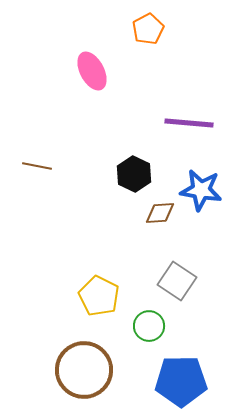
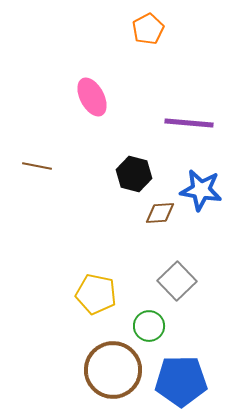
pink ellipse: moved 26 px down
black hexagon: rotated 12 degrees counterclockwise
gray square: rotated 12 degrees clockwise
yellow pentagon: moved 3 px left, 2 px up; rotated 15 degrees counterclockwise
brown circle: moved 29 px right
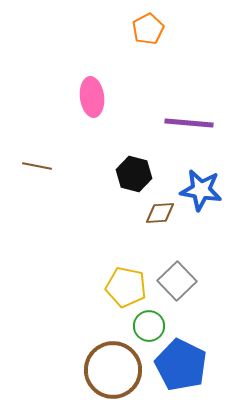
pink ellipse: rotated 21 degrees clockwise
yellow pentagon: moved 30 px right, 7 px up
blue pentagon: moved 16 px up; rotated 27 degrees clockwise
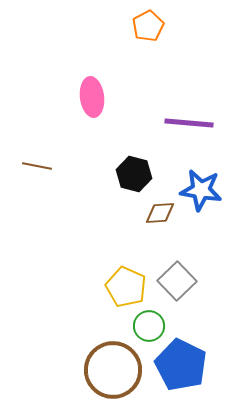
orange pentagon: moved 3 px up
yellow pentagon: rotated 12 degrees clockwise
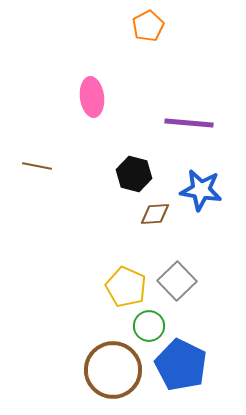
brown diamond: moved 5 px left, 1 px down
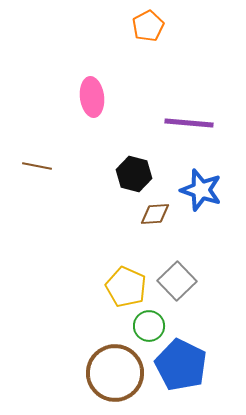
blue star: rotated 9 degrees clockwise
brown circle: moved 2 px right, 3 px down
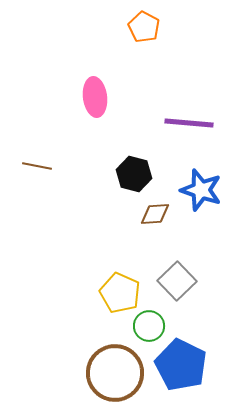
orange pentagon: moved 4 px left, 1 px down; rotated 16 degrees counterclockwise
pink ellipse: moved 3 px right
yellow pentagon: moved 6 px left, 6 px down
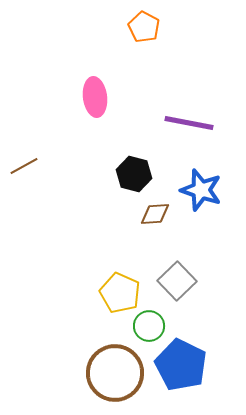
purple line: rotated 6 degrees clockwise
brown line: moved 13 px left; rotated 40 degrees counterclockwise
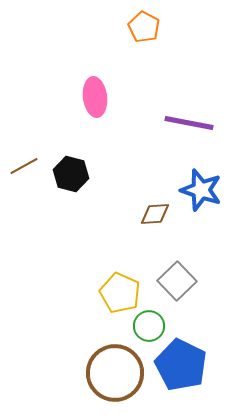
black hexagon: moved 63 px left
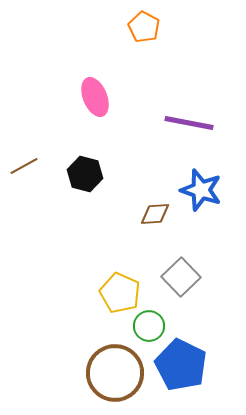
pink ellipse: rotated 15 degrees counterclockwise
black hexagon: moved 14 px right
gray square: moved 4 px right, 4 px up
